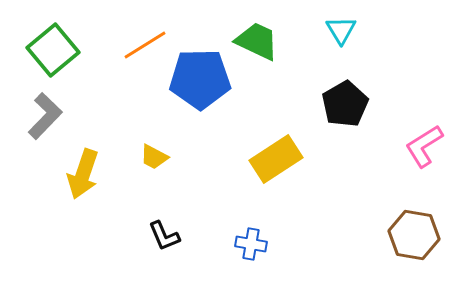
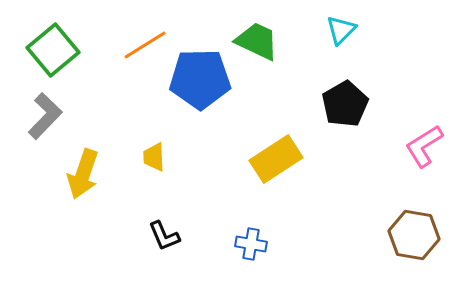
cyan triangle: rotated 16 degrees clockwise
yellow trapezoid: rotated 60 degrees clockwise
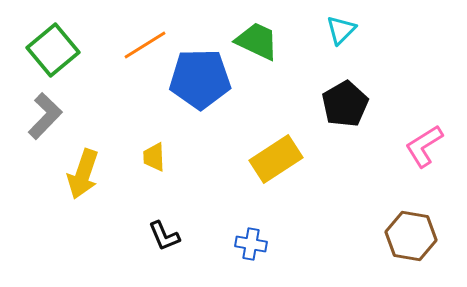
brown hexagon: moved 3 px left, 1 px down
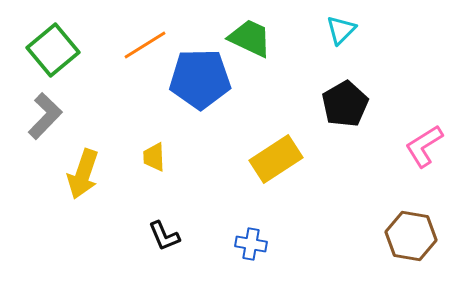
green trapezoid: moved 7 px left, 3 px up
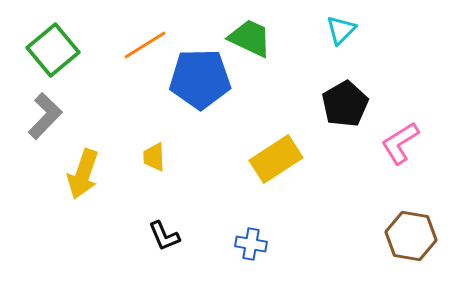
pink L-shape: moved 24 px left, 3 px up
